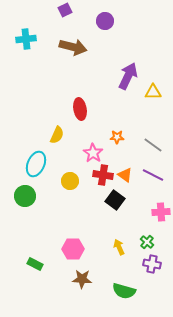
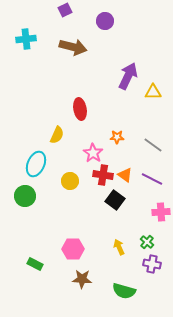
purple line: moved 1 px left, 4 px down
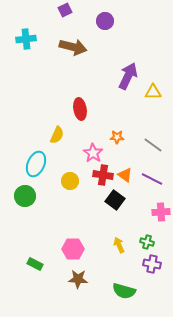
green cross: rotated 24 degrees counterclockwise
yellow arrow: moved 2 px up
brown star: moved 4 px left
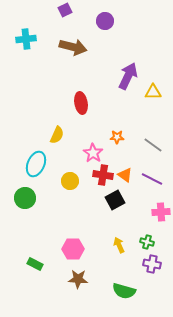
red ellipse: moved 1 px right, 6 px up
green circle: moved 2 px down
black square: rotated 24 degrees clockwise
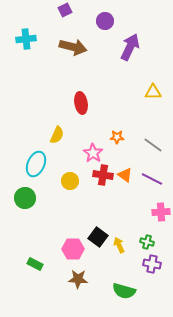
purple arrow: moved 2 px right, 29 px up
black square: moved 17 px left, 37 px down; rotated 24 degrees counterclockwise
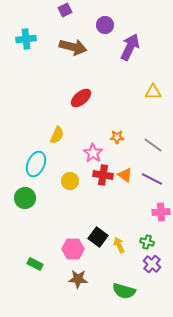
purple circle: moved 4 px down
red ellipse: moved 5 px up; rotated 60 degrees clockwise
purple cross: rotated 30 degrees clockwise
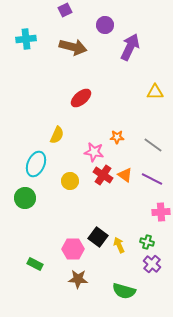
yellow triangle: moved 2 px right
pink star: moved 1 px right, 1 px up; rotated 24 degrees counterclockwise
red cross: rotated 24 degrees clockwise
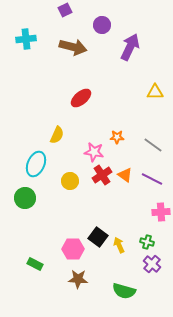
purple circle: moved 3 px left
red cross: moved 1 px left; rotated 24 degrees clockwise
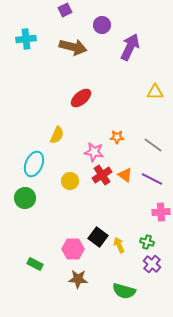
cyan ellipse: moved 2 px left
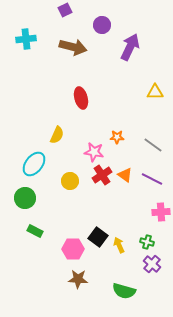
red ellipse: rotated 65 degrees counterclockwise
cyan ellipse: rotated 15 degrees clockwise
green rectangle: moved 33 px up
